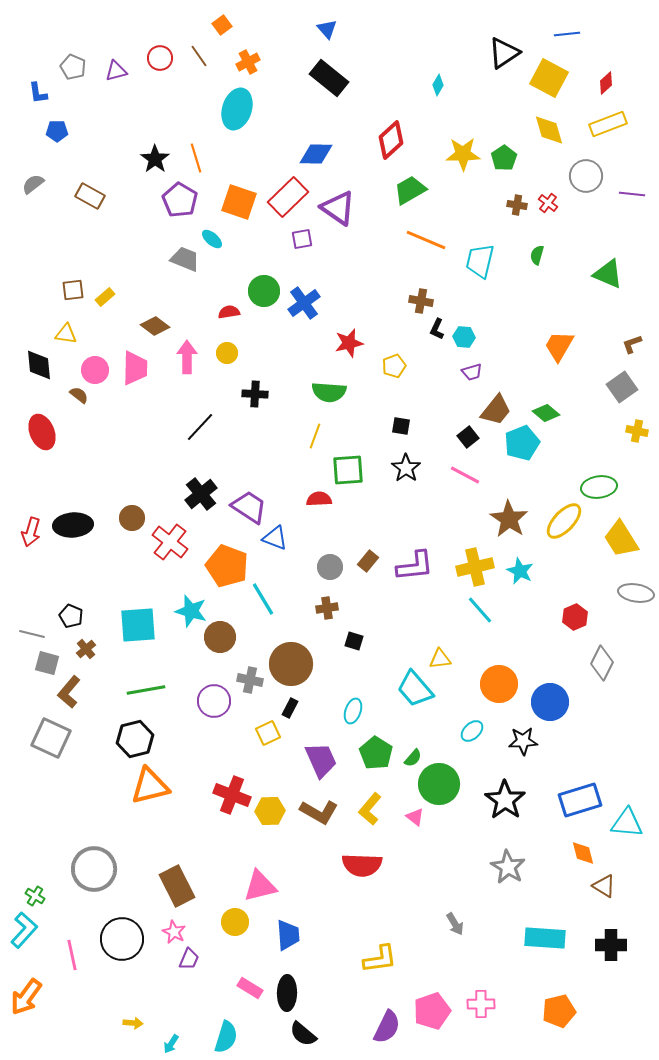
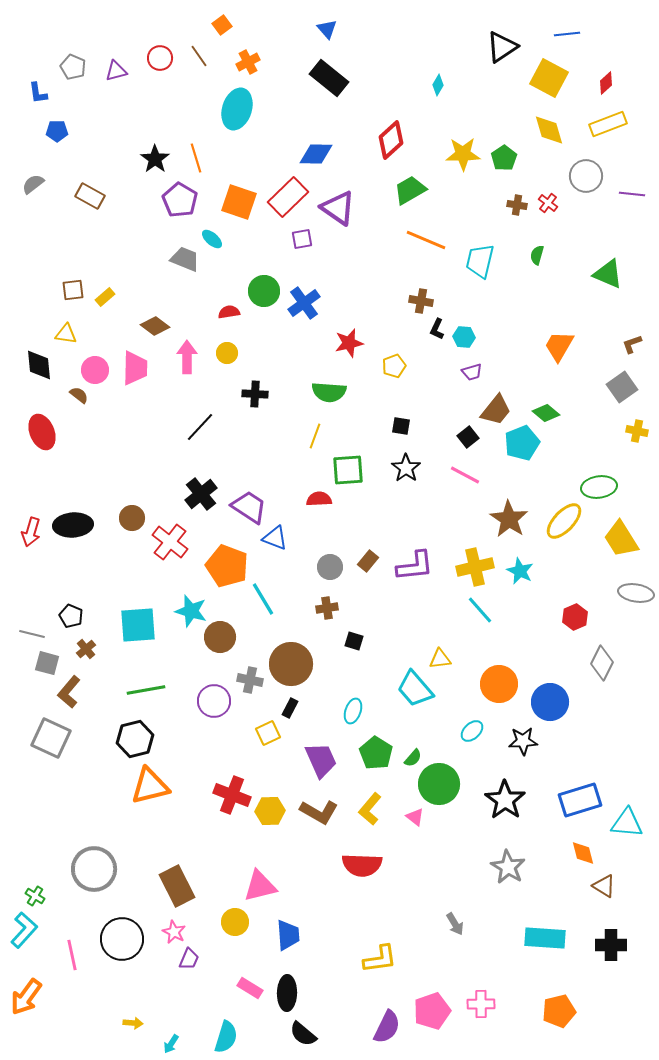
black triangle at (504, 53): moved 2 px left, 6 px up
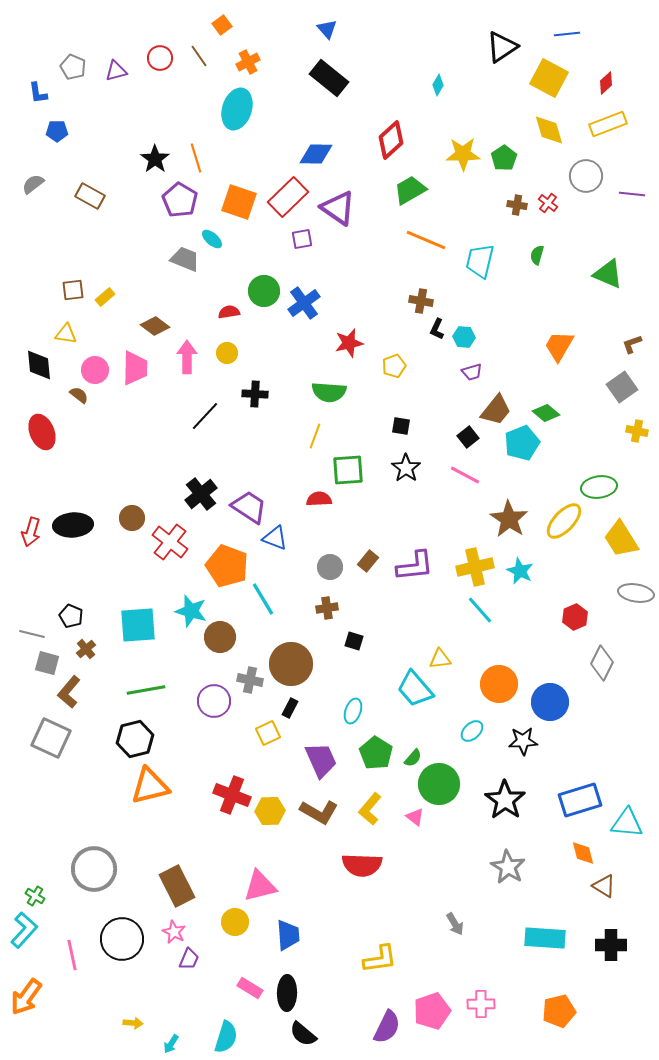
black line at (200, 427): moved 5 px right, 11 px up
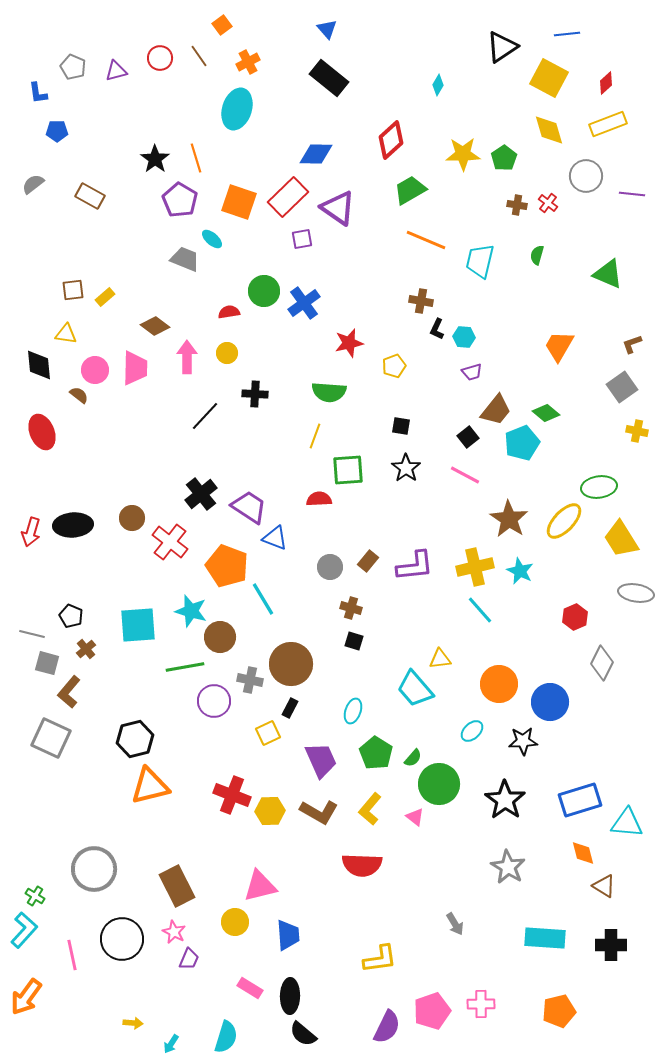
brown cross at (327, 608): moved 24 px right; rotated 25 degrees clockwise
green line at (146, 690): moved 39 px right, 23 px up
black ellipse at (287, 993): moved 3 px right, 3 px down
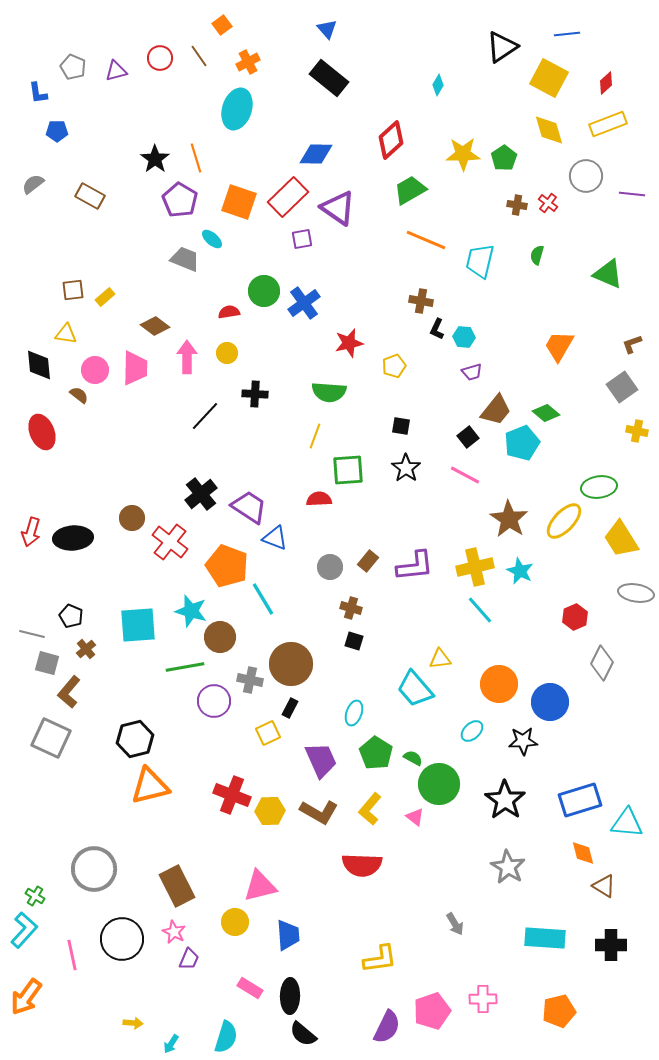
black ellipse at (73, 525): moved 13 px down
cyan ellipse at (353, 711): moved 1 px right, 2 px down
green semicircle at (413, 758): rotated 102 degrees counterclockwise
pink cross at (481, 1004): moved 2 px right, 5 px up
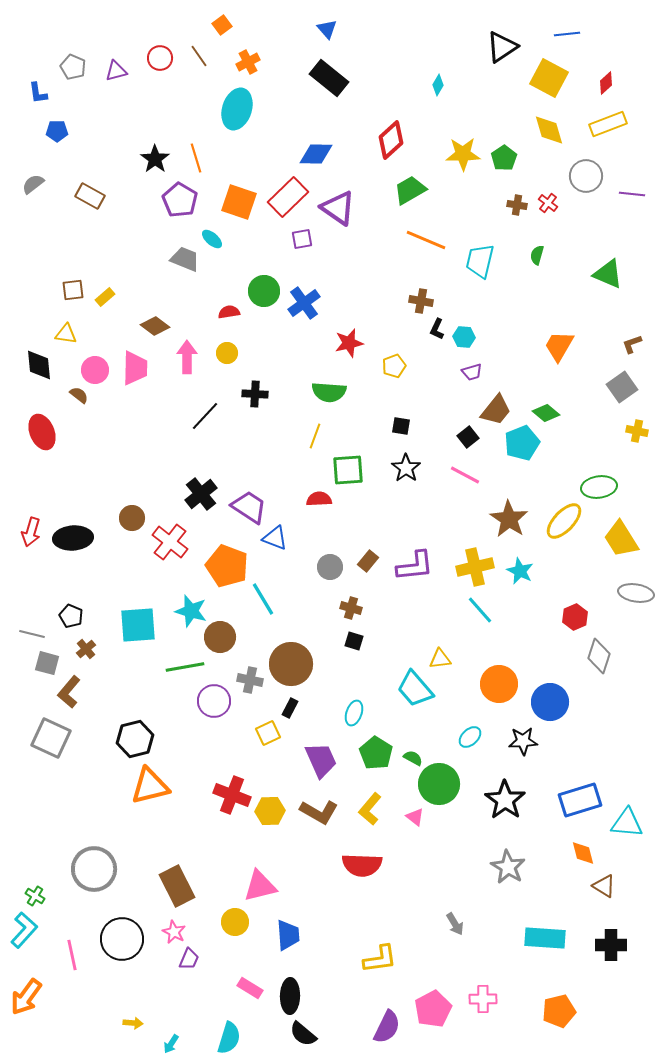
gray diamond at (602, 663): moved 3 px left, 7 px up; rotated 8 degrees counterclockwise
cyan ellipse at (472, 731): moved 2 px left, 6 px down
pink pentagon at (432, 1011): moved 1 px right, 2 px up; rotated 9 degrees counterclockwise
cyan semicircle at (226, 1037): moved 3 px right, 1 px down
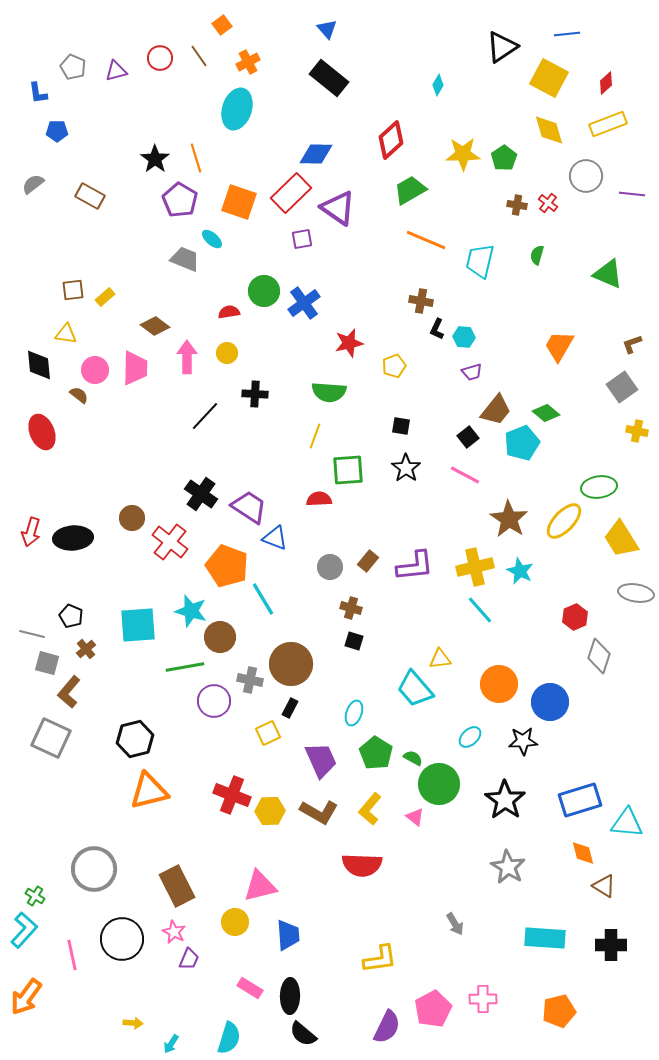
red rectangle at (288, 197): moved 3 px right, 4 px up
black cross at (201, 494): rotated 16 degrees counterclockwise
orange triangle at (150, 786): moved 1 px left, 5 px down
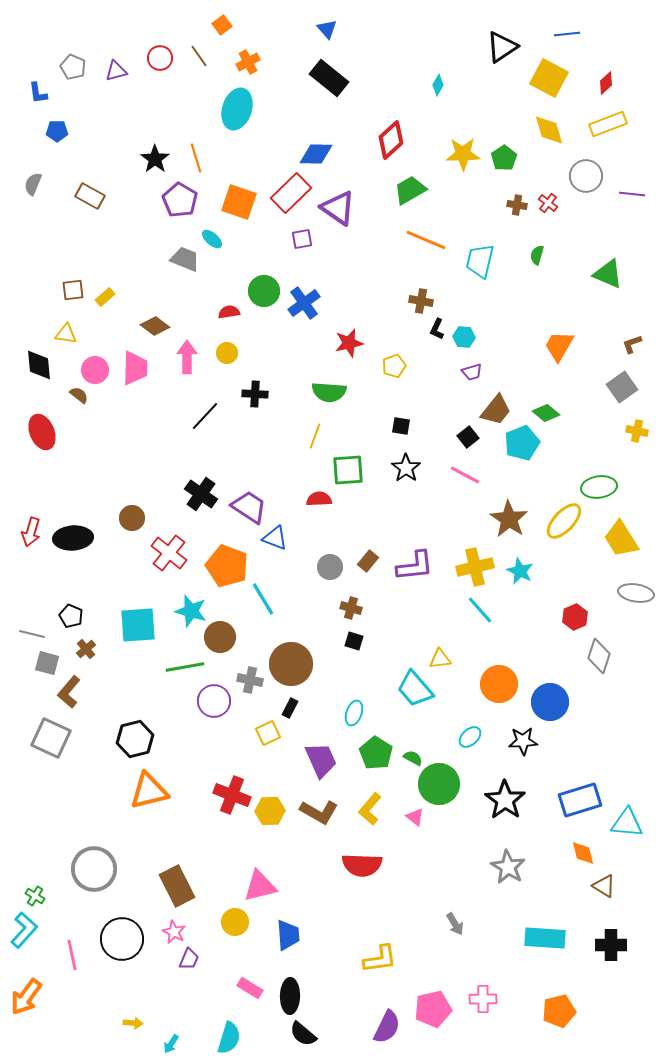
gray semicircle at (33, 184): rotated 30 degrees counterclockwise
red cross at (170, 542): moved 1 px left, 11 px down
pink pentagon at (433, 1009): rotated 15 degrees clockwise
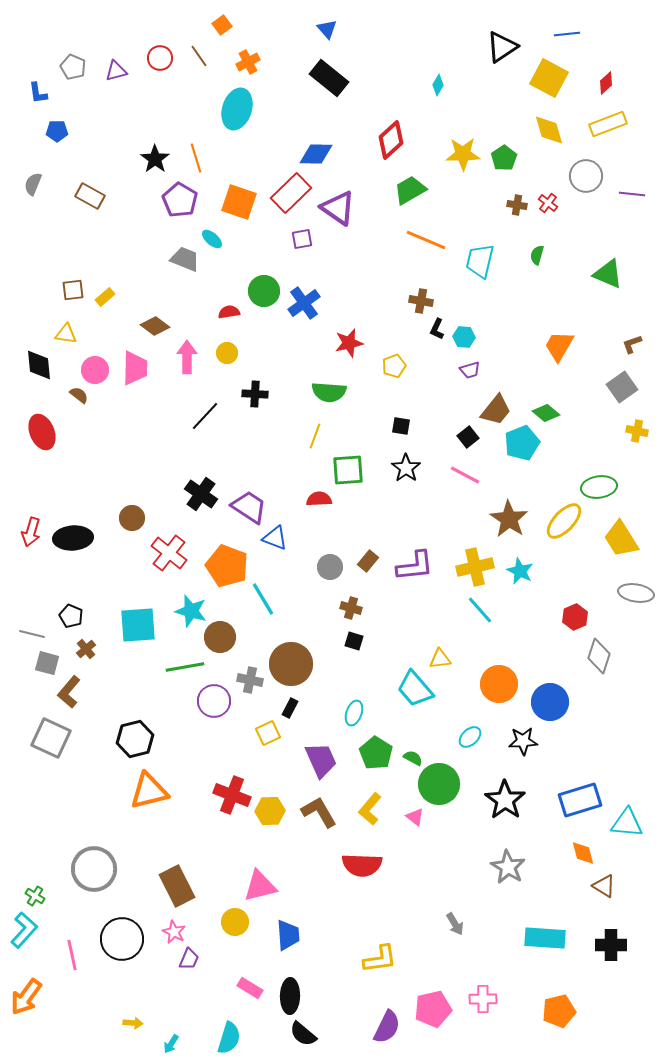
purple trapezoid at (472, 372): moved 2 px left, 2 px up
brown L-shape at (319, 812): rotated 150 degrees counterclockwise
